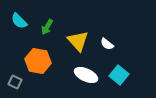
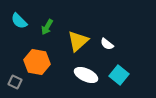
yellow triangle: rotated 30 degrees clockwise
orange hexagon: moved 1 px left, 1 px down
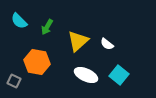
gray square: moved 1 px left, 1 px up
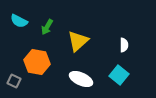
cyan semicircle: rotated 18 degrees counterclockwise
white semicircle: moved 17 px right, 1 px down; rotated 128 degrees counterclockwise
white ellipse: moved 5 px left, 4 px down
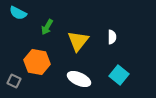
cyan semicircle: moved 1 px left, 8 px up
yellow triangle: rotated 10 degrees counterclockwise
white semicircle: moved 12 px left, 8 px up
white ellipse: moved 2 px left
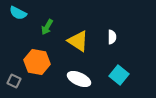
yellow triangle: rotated 35 degrees counterclockwise
